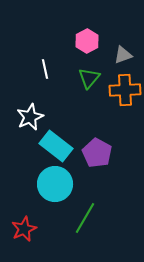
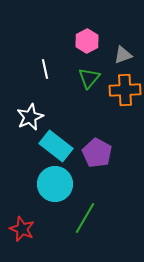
red star: moved 2 px left; rotated 25 degrees counterclockwise
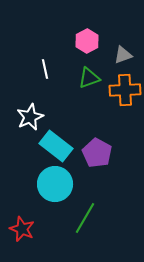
green triangle: rotated 30 degrees clockwise
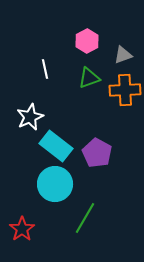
red star: rotated 15 degrees clockwise
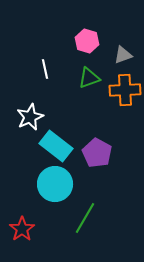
pink hexagon: rotated 15 degrees counterclockwise
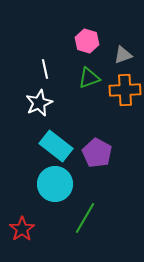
white star: moved 9 px right, 14 px up
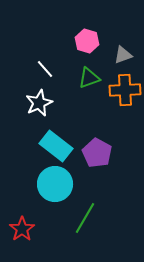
white line: rotated 30 degrees counterclockwise
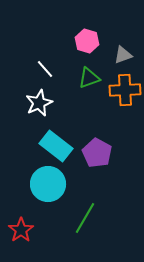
cyan circle: moved 7 px left
red star: moved 1 px left, 1 px down
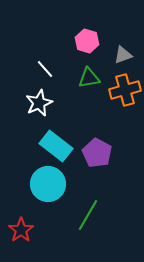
green triangle: rotated 10 degrees clockwise
orange cross: rotated 12 degrees counterclockwise
green line: moved 3 px right, 3 px up
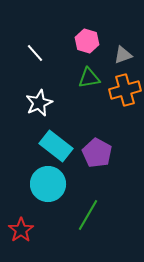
white line: moved 10 px left, 16 px up
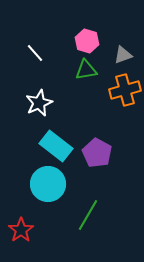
green triangle: moved 3 px left, 8 px up
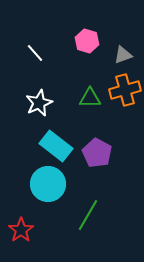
green triangle: moved 4 px right, 28 px down; rotated 10 degrees clockwise
